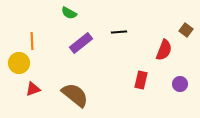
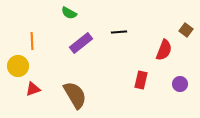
yellow circle: moved 1 px left, 3 px down
brown semicircle: rotated 20 degrees clockwise
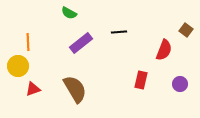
orange line: moved 4 px left, 1 px down
brown semicircle: moved 6 px up
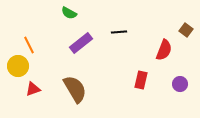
orange line: moved 1 px right, 3 px down; rotated 24 degrees counterclockwise
